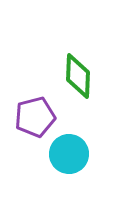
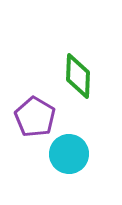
purple pentagon: rotated 27 degrees counterclockwise
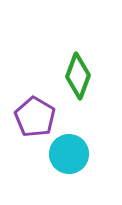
green diamond: rotated 18 degrees clockwise
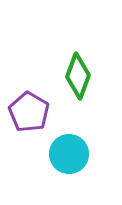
purple pentagon: moved 6 px left, 5 px up
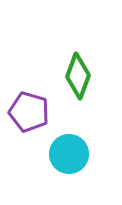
purple pentagon: rotated 15 degrees counterclockwise
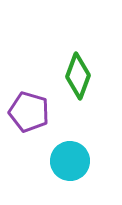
cyan circle: moved 1 px right, 7 px down
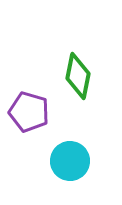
green diamond: rotated 9 degrees counterclockwise
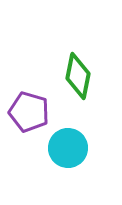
cyan circle: moved 2 px left, 13 px up
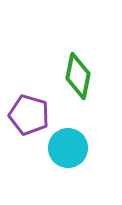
purple pentagon: moved 3 px down
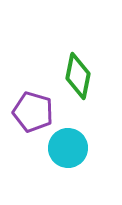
purple pentagon: moved 4 px right, 3 px up
